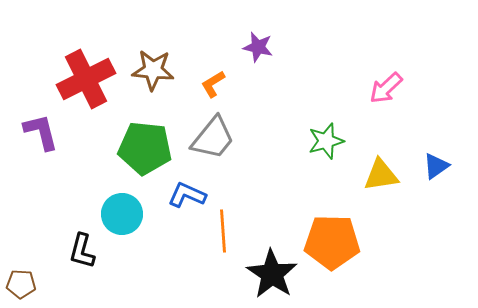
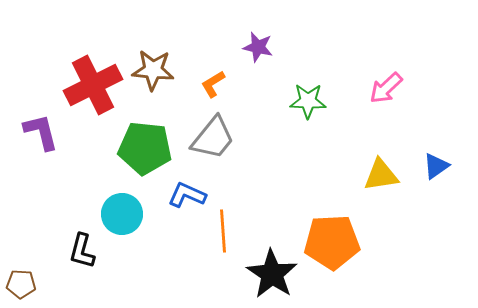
red cross: moved 7 px right, 6 px down
green star: moved 18 px left, 40 px up; rotated 18 degrees clockwise
orange pentagon: rotated 4 degrees counterclockwise
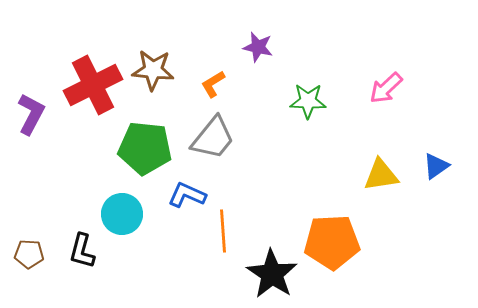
purple L-shape: moved 10 px left, 18 px up; rotated 42 degrees clockwise
brown pentagon: moved 8 px right, 30 px up
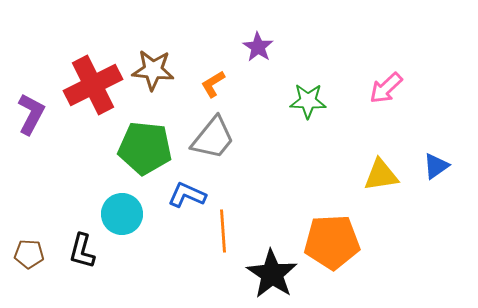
purple star: rotated 20 degrees clockwise
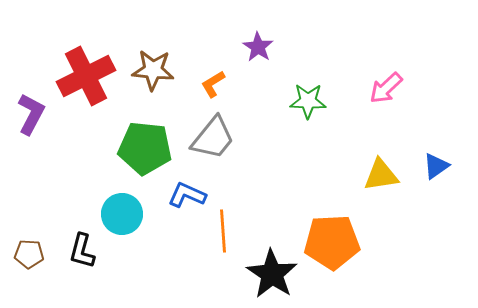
red cross: moved 7 px left, 9 px up
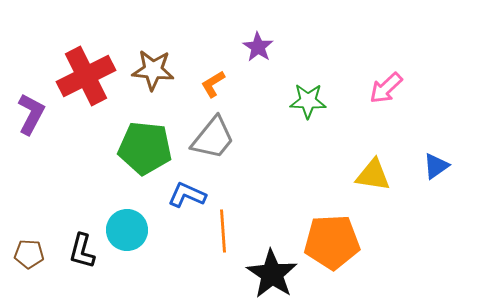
yellow triangle: moved 8 px left; rotated 18 degrees clockwise
cyan circle: moved 5 px right, 16 px down
